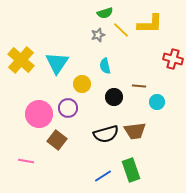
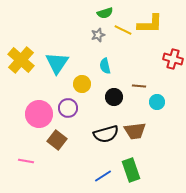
yellow line: moved 2 px right; rotated 18 degrees counterclockwise
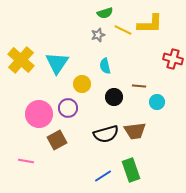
brown square: rotated 24 degrees clockwise
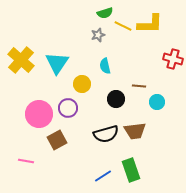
yellow line: moved 4 px up
black circle: moved 2 px right, 2 px down
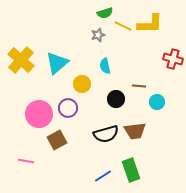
cyan triangle: rotated 15 degrees clockwise
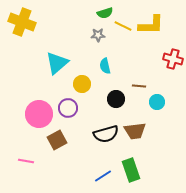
yellow L-shape: moved 1 px right, 1 px down
gray star: rotated 16 degrees clockwise
yellow cross: moved 1 px right, 38 px up; rotated 20 degrees counterclockwise
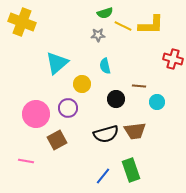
pink circle: moved 3 px left
blue line: rotated 18 degrees counterclockwise
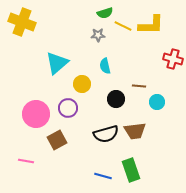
blue line: rotated 66 degrees clockwise
